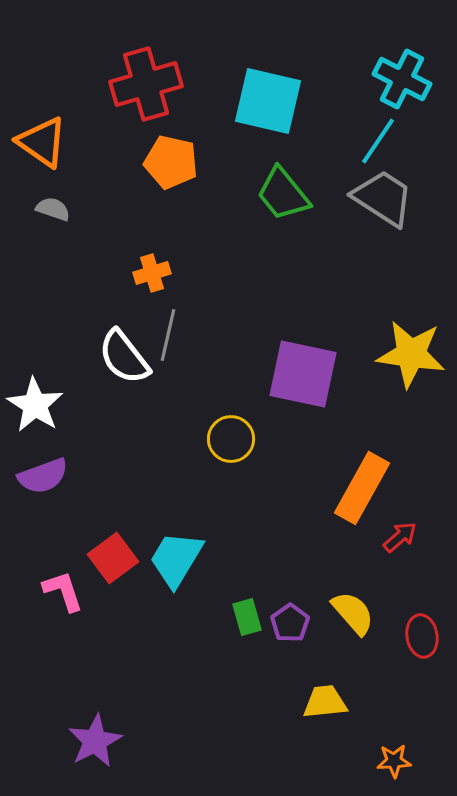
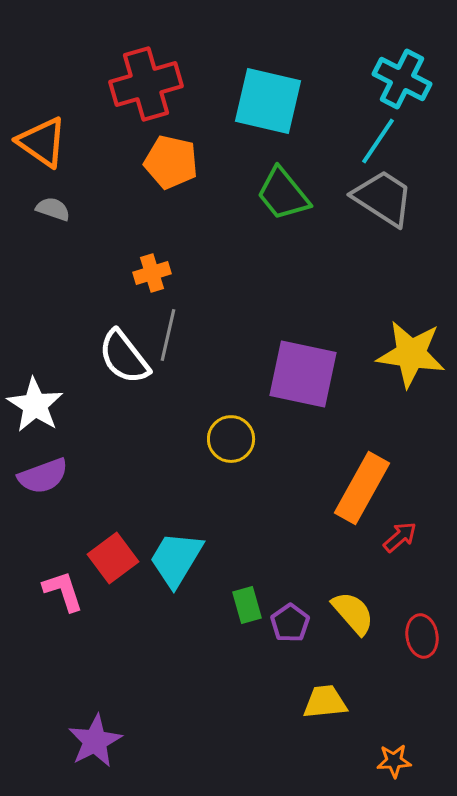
green rectangle: moved 12 px up
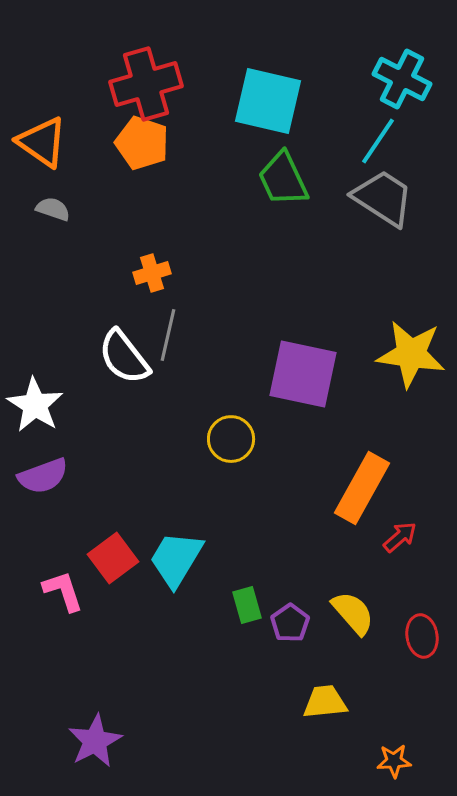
orange pentagon: moved 29 px left, 19 px up; rotated 6 degrees clockwise
green trapezoid: moved 15 px up; rotated 14 degrees clockwise
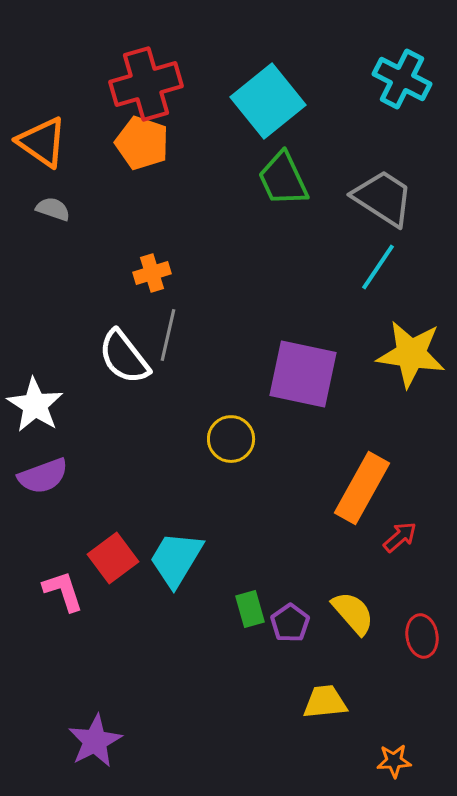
cyan square: rotated 38 degrees clockwise
cyan line: moved 126 px down
green rectangle: moved 3 px right, 4 px down
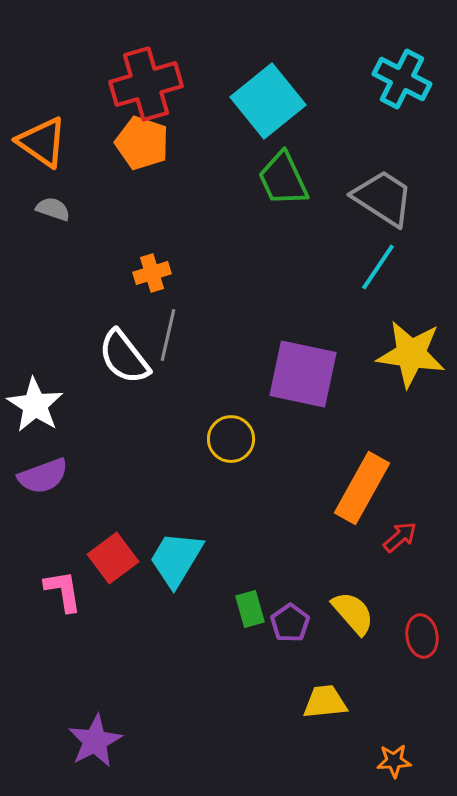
pink L-shape: rotated 9 degrees clockwise
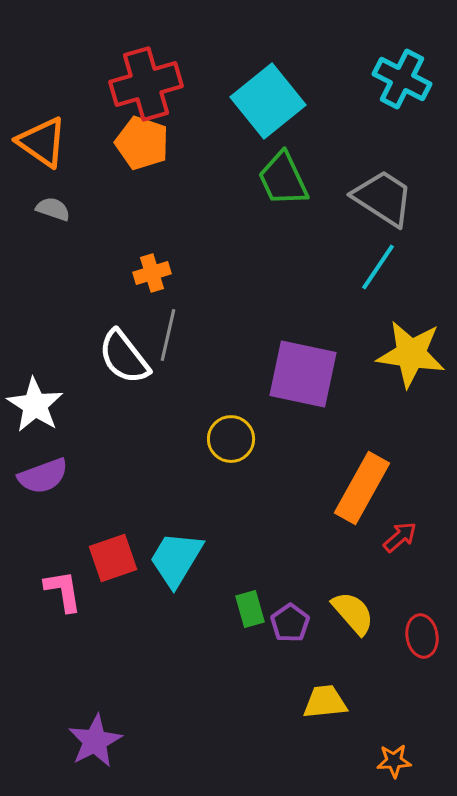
red square: rotated 18 degrees clockwise
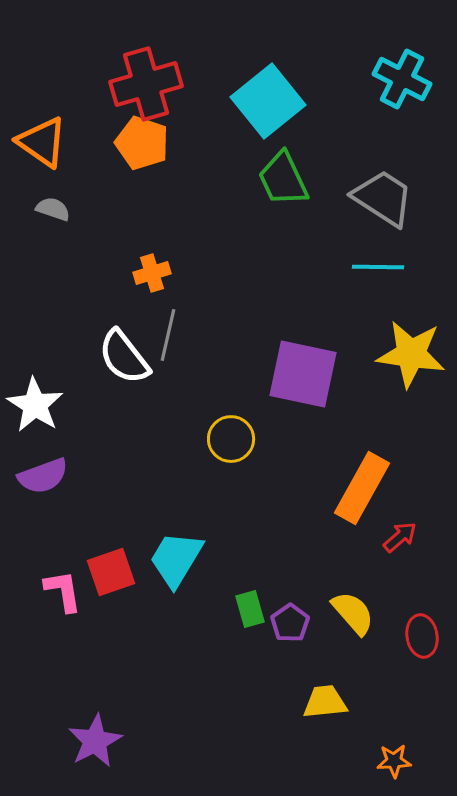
cyan line: rotated 57 degrees clockwise
red square: moved 2 px left, 14 px down
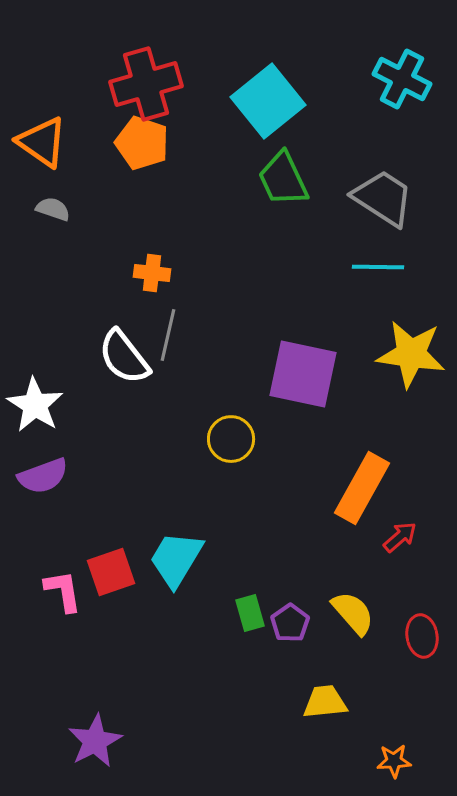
orange cross: rotated 24 degrees clockwise
green rectangle: moved 4 px down
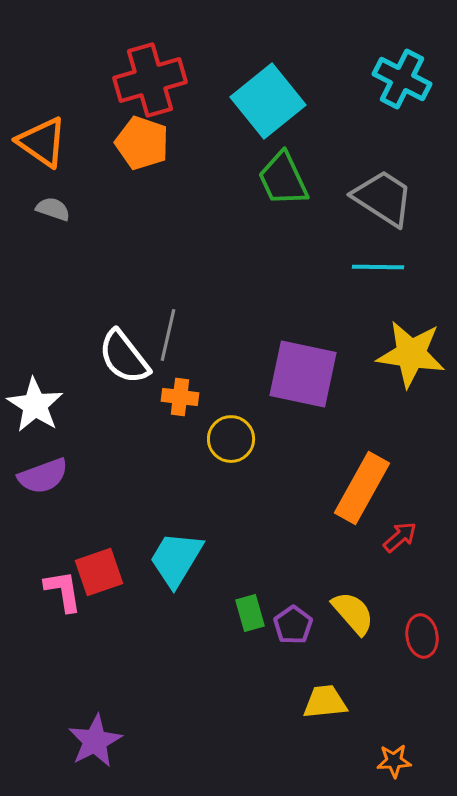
red cross: moved 4 px right, 4 px up
orange cross: moved 28 px right, 124 px down
red square: moved 12 px left
purple pentagon: moved 3 px right, 2 px down
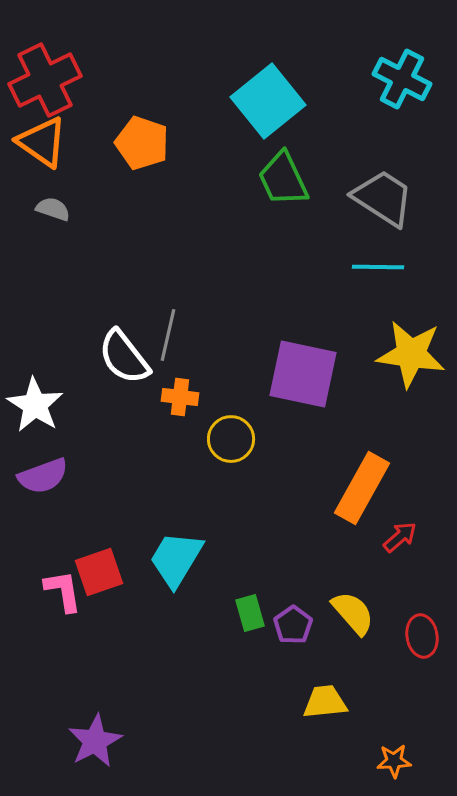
red cross: moved 105 px left; rotated 10 degrees counterclockwise
